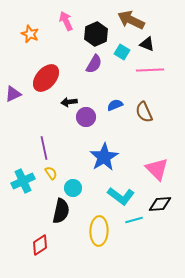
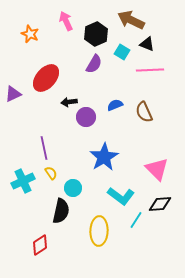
cyan line: moved 2 px right; rotated 42 degrees counterclockwise
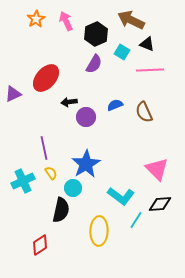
orange star: moved 6 px right, 15 px up; rotated 18 degrees clockwise
blue star: moved 18 px left, 7 px down
black semicircle: moved 1 px up
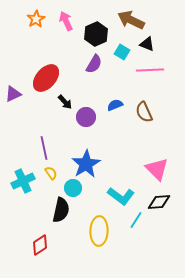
black arrow: moved 4 px left; rotated 126 degrees counterclockwise
black diamond: moved 1 px left, 2 px up
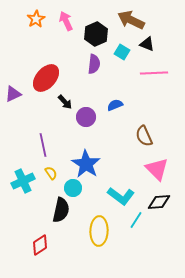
purple semicircle: rotated 24 degrees counterclockwise
pink line: moved 4 px right, 3 px down
brown semicircle: moved 24 px down
purple line: moved 1 px left, 3 px up
blue star: rotated 8 degrees counterclockwise
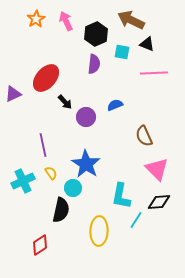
cyan square: rotated 21 degrees counterclockwise
cyan L-shape: rotated 64 degrees clockwise
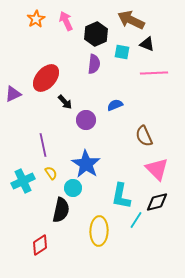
purple circle: moved 3 px down
black diamond: moved 2 px left; rotated 10 degrees counterclockwise
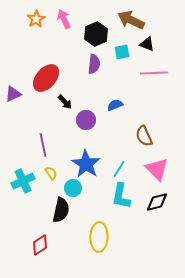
pink arrow: moved 2 px left, 2 px up
cyan square: rotated 21 degrees counterclockwise
cyan line: moved 17 px left, 51 px up
yellow ellipse: moved 6 px down
